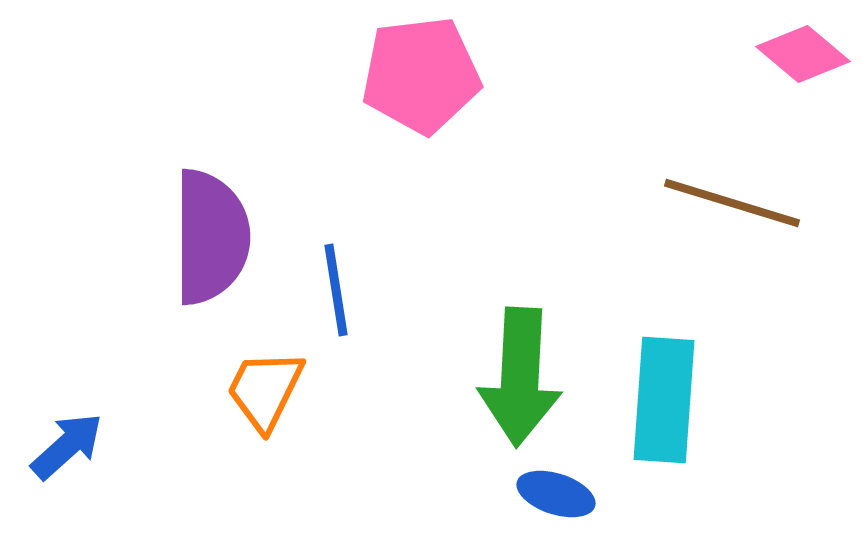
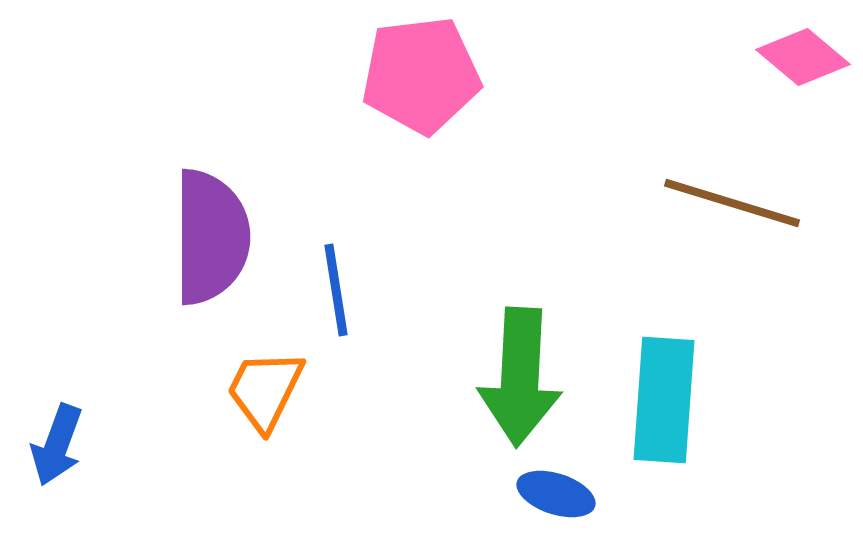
pink diamond: moved 3 px down
blue arrow: moved 10 px left, 1 px up; rotated 152 degrees clockwise
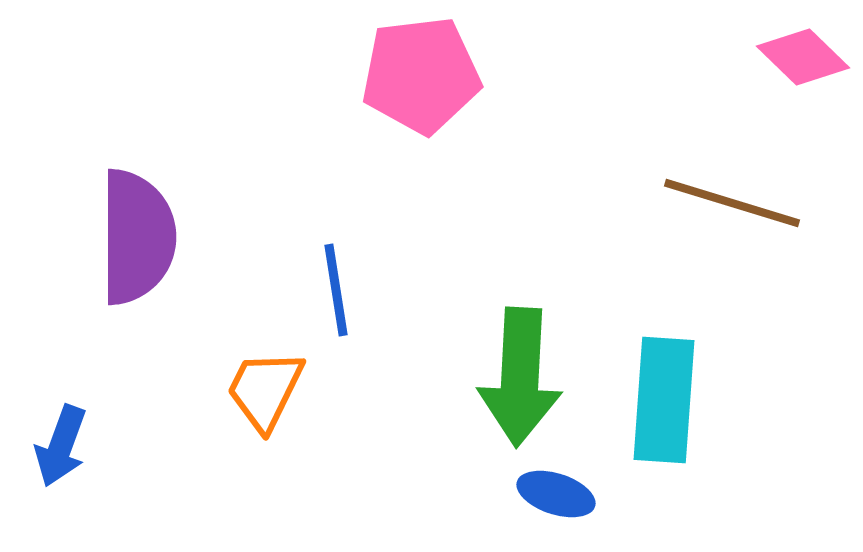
pink diamond: rotated 4 degrees clockwise
purple semicircle: moved 74 px left
blue arrow: moved 4 px right, 1 px down
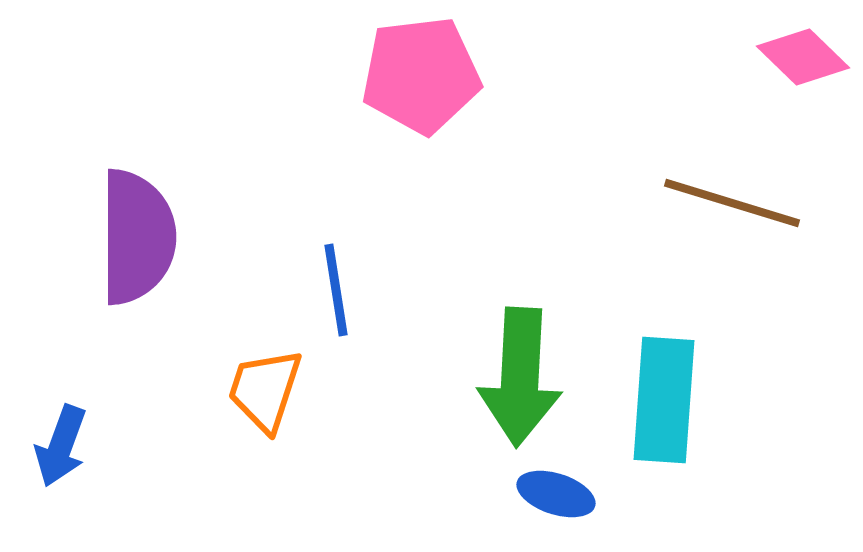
orange trapezoid: rotated 8 degrees counterclockwise
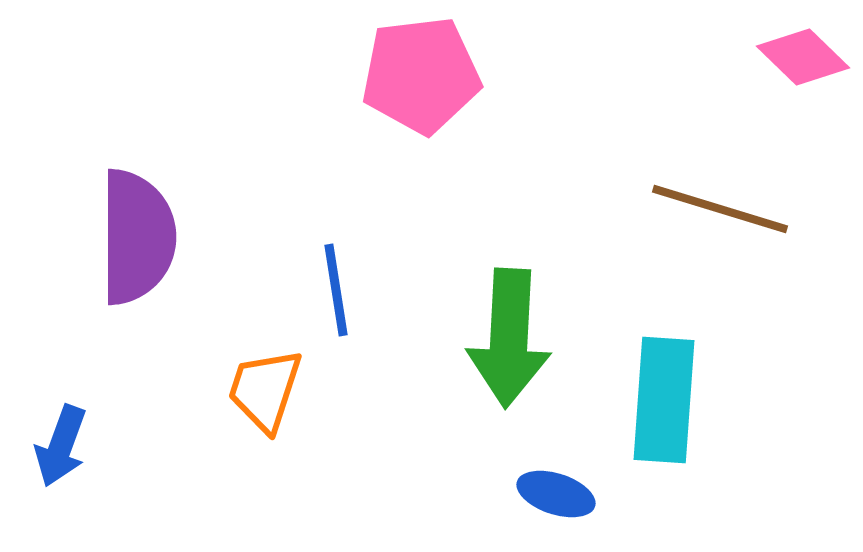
brown line: moved 12 px left, 6 px down
green arrow: moved 11 px left, 39 px up
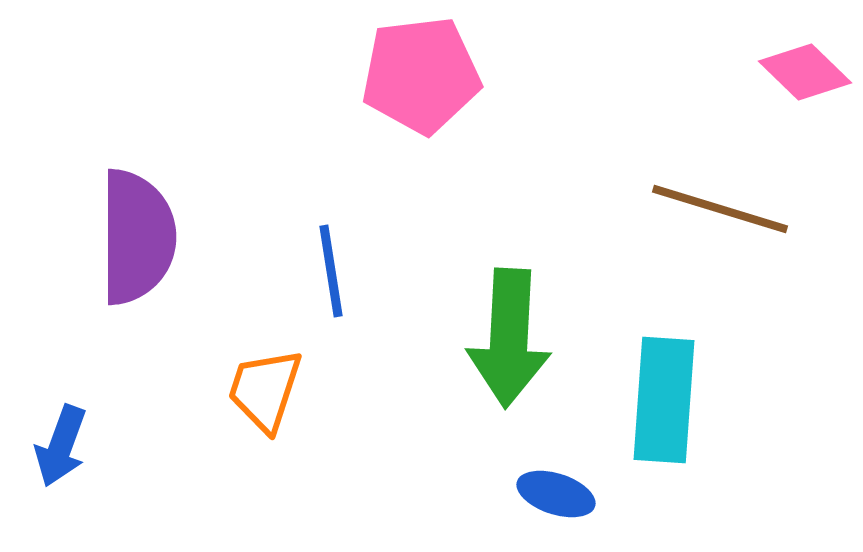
pink diamond: moved 2 px right, 15 px down
blue line: moved 5 px left, 19 px up
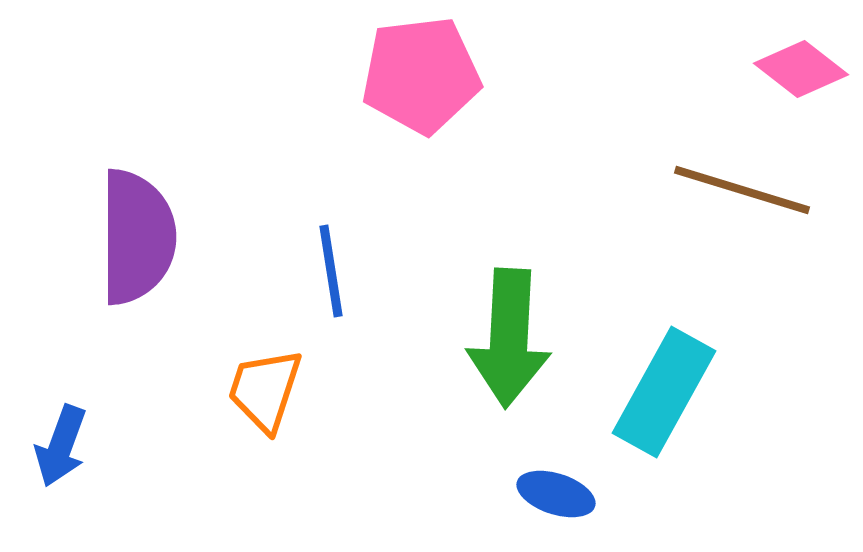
pink diamond: moved 4 px left, 3 px up; rotated 6 degrees counterclockwise
brown line: moved 22 px right, 19 px up
cyan rectangle: moved 8 px up; rotated 25 degrees clockwise
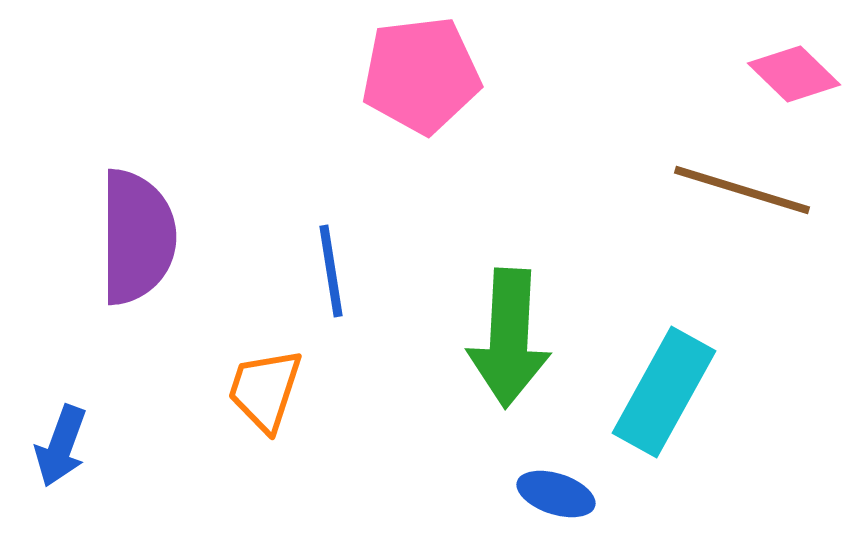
pink diamond: moved 7 px left, 5 px down; rotated 6 degrees clockwise
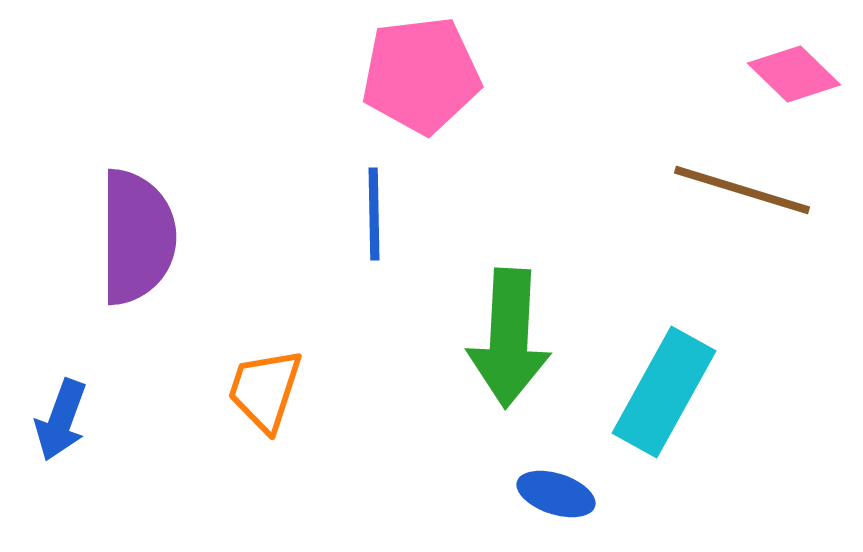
blue line: moved 43 px right, 57 px up; rotated 8 degrees clockwise
blue arrow: moved 26 px up
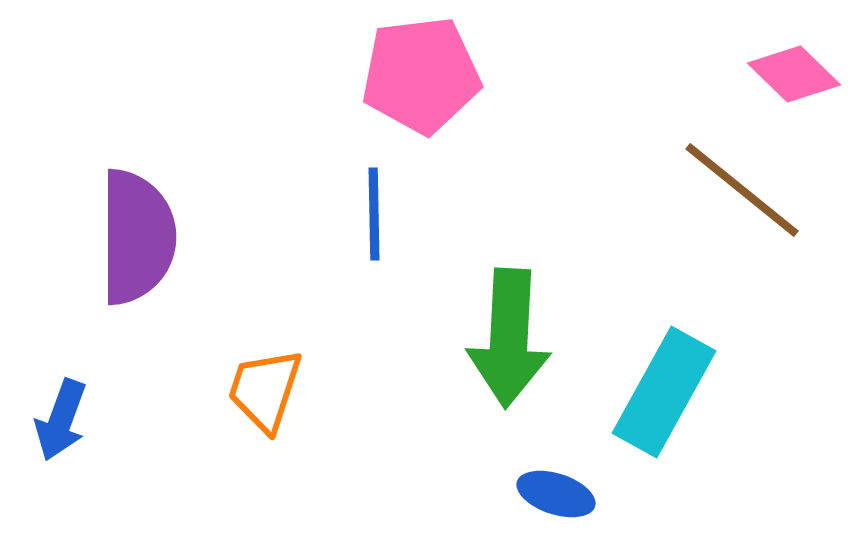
brown line: rotated 22 degrees clockwise
